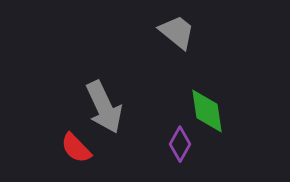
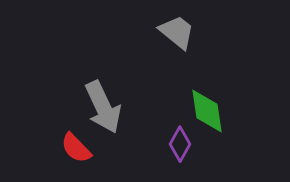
gray arrow: moved 1 px left
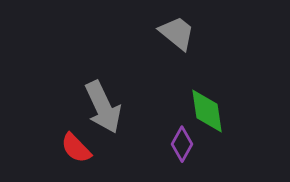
gray trapezoid: moved 1 px down
purple diamond: moved 2 px right
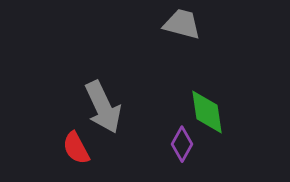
gray trapezoid: moved 5 px right, 9 px up; rotated 24 degrees counterclockwise
green diamond: moved 1 px down
red semicircle: rotated 16 degrees clockwise
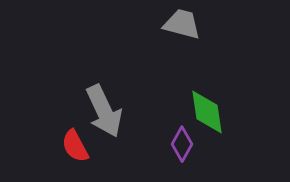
gray arrow: moved 1 px right, 4 px down
red semicircle: moved 1 px left, 2 px up
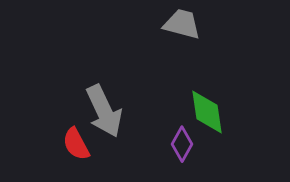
red semicircle: moved 1 px right, 2 px up
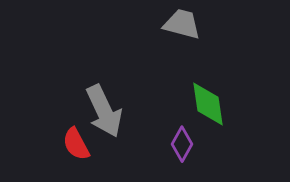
green diamond: moved 1 px right, 8 px up
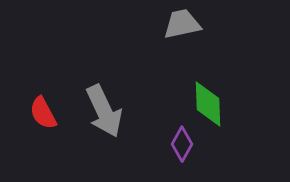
gray trapezoid: rotated 27 degrees counterclockwise
green diamond: rotated 6 degrees clockwise
red semicircle: moved 33 px left, 31 px up
